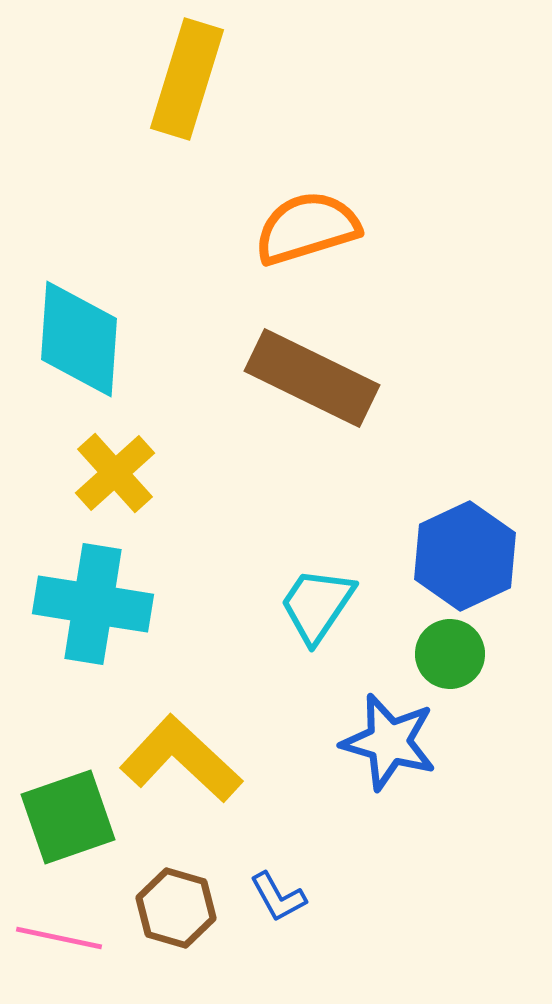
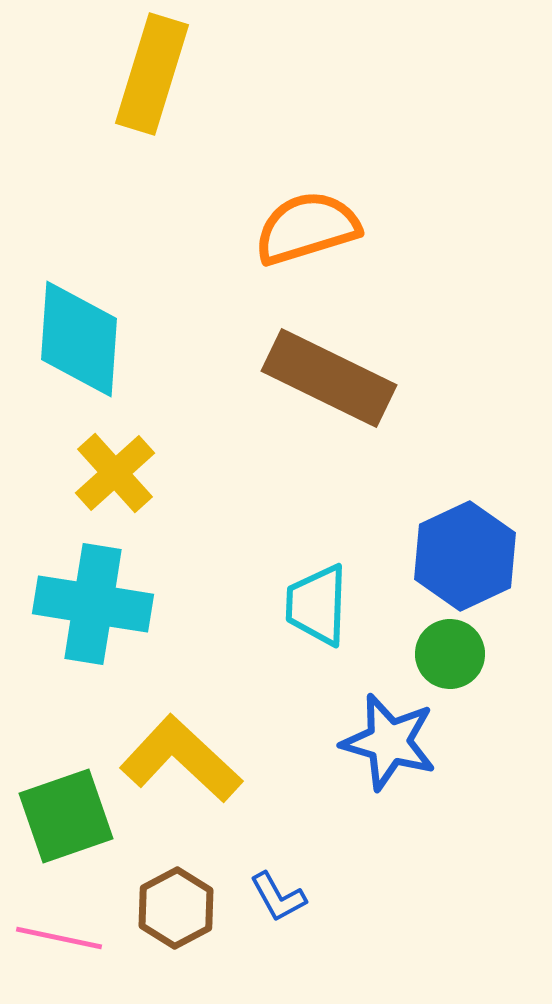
yellow rectangle: moved 35 px left, 5 px up
brown rectangle: moved 17 px right
cyan trapezoid: rotated 32 degrees counterclockwise
green square: moved 2 px left, 1 px up
brown hexagon: rotated 16 degrees clockwise
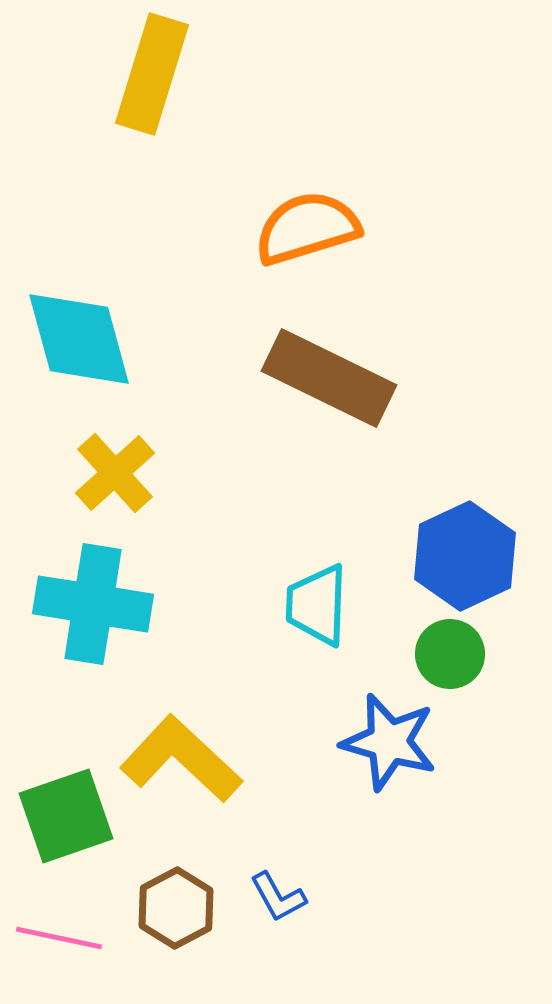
cyan diamond: rotated 19 degrees counterclockwise
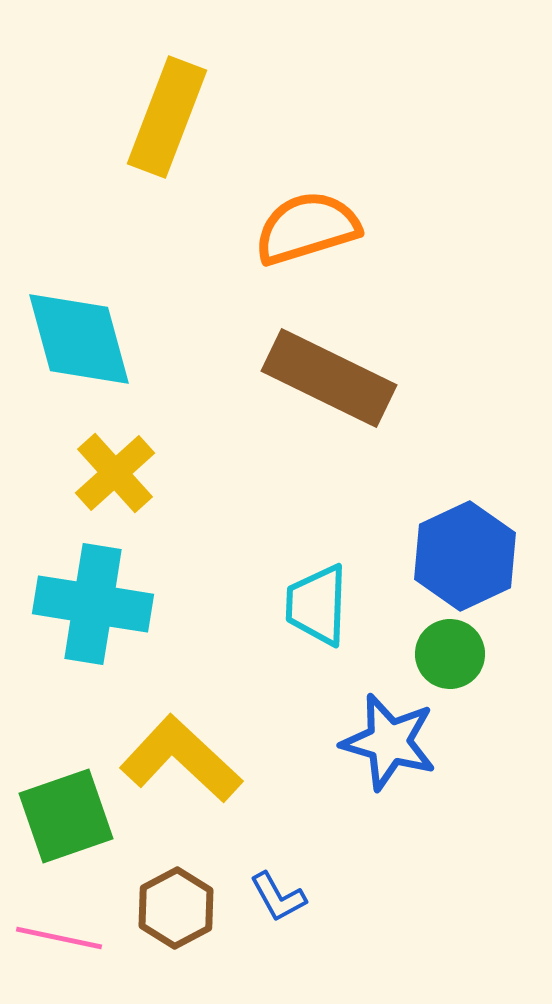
yellow rectangle: moved 15 px right, 43 px down; rotated 4 degrees clockwise
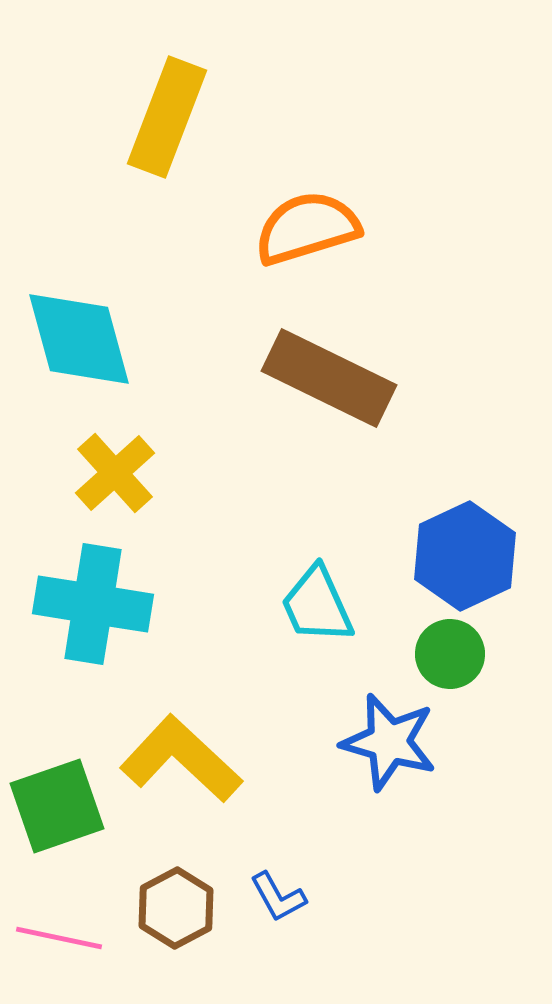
cyan trapezoid: rotated 26 degrees counterclockwise
green square: moved 9 px left, 10 px up
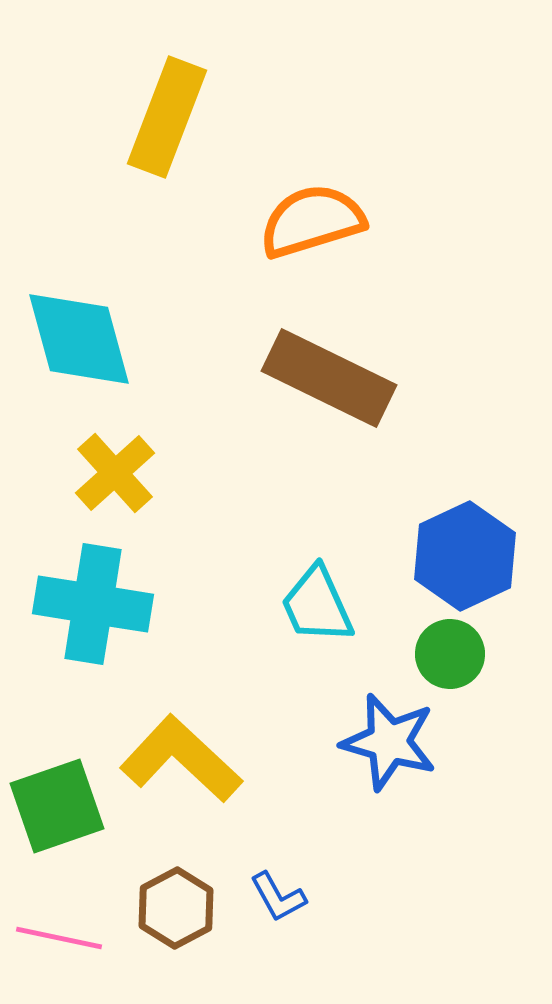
orange semicircle: moved 5 px right, 7 px up
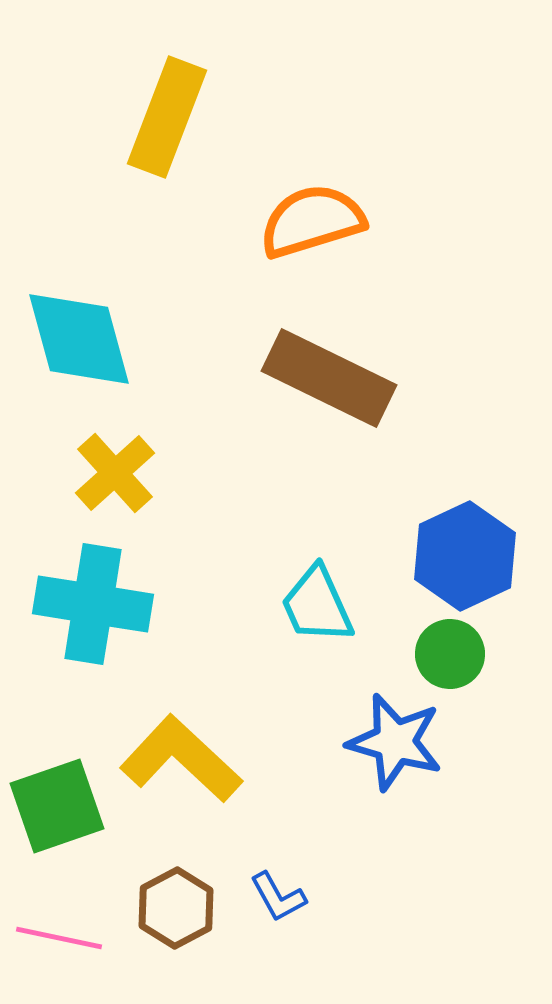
blue star: moved 6 px right
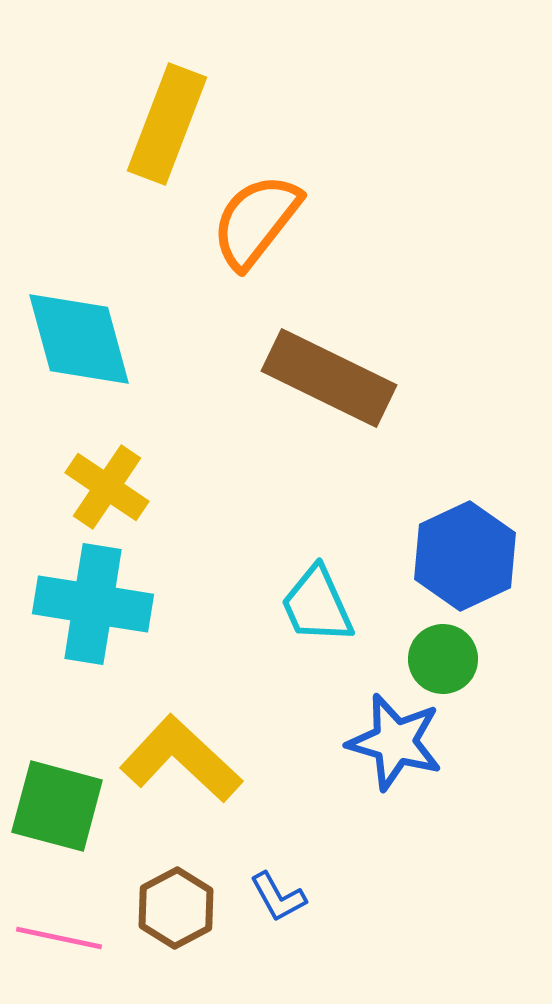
yellow rectangle: moved 7 px down
orange semicircle: moved 56 px left; rotated 35 degrees counterclockwise
yellow cross: moved 8 px left, 14 px down; rotated 14 degrees counterclockwise
green circle: moved 7 px left, 5 px down
green square: rotated 34 degrees clockwise
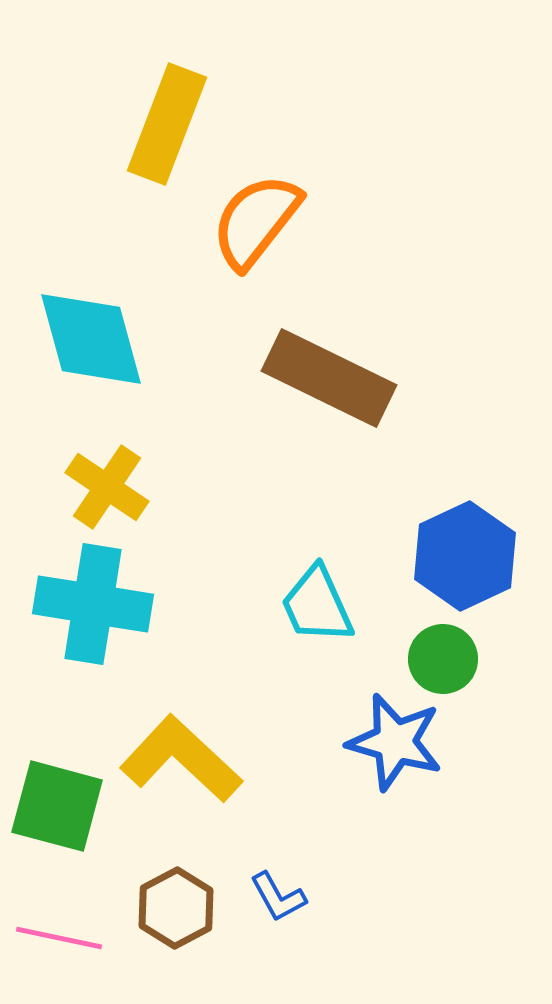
cyan diamond: moved 12 px right
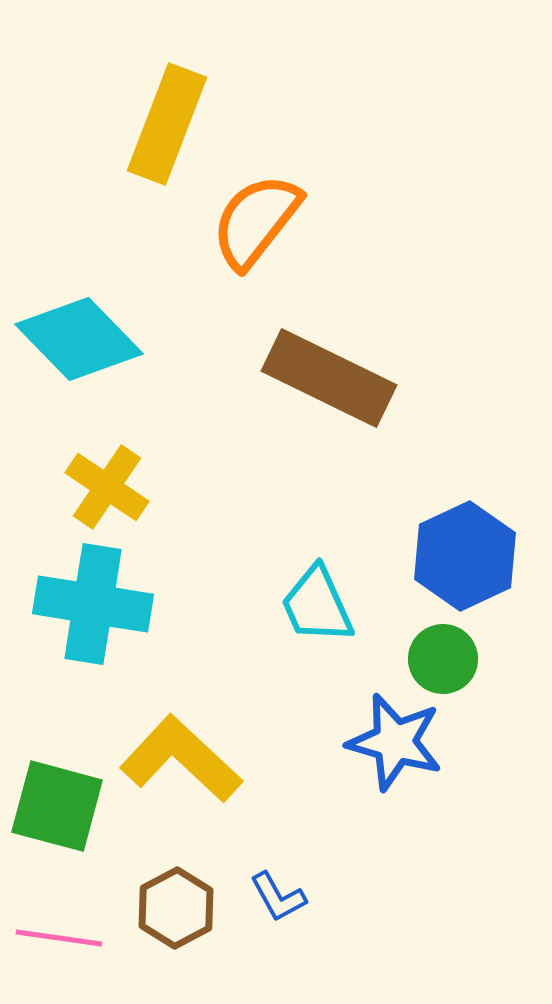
cyan diamond: moved 12 px left; rotated 29 degrees counterclockwise
pink line: rotated 4 degrees counterclockwise
